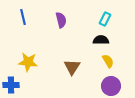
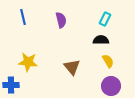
brown triangle: rotated 12 degrees counterclockwise
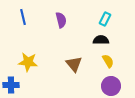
brown triangle: moved 2 px right, 3 px up
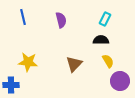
brown triangle: rotated 24 degrees clockwise
purple circle: moved 9 px right, 5 px up
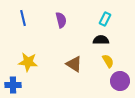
blue line: moved 1 px down
brown triangle: rotated 42 degrees counterclockwise
blue cross: moved 2 px right
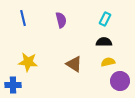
black semicircle: moved 3 px right, 2 px down
yellow semicircle: moved 1 px down; rotated 72 degrees counterclockwise
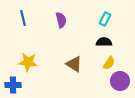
yellow semicircle: moved 1 px right, 1 px down; rotated 136 degrees clockwise
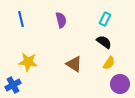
blue line: moved 2 px left, 1 px down
black semicircle: rotated 35 degrees clockwise
purple circle: moved 3 px down
blue cross: rotated 28 degrees counterclockwise
